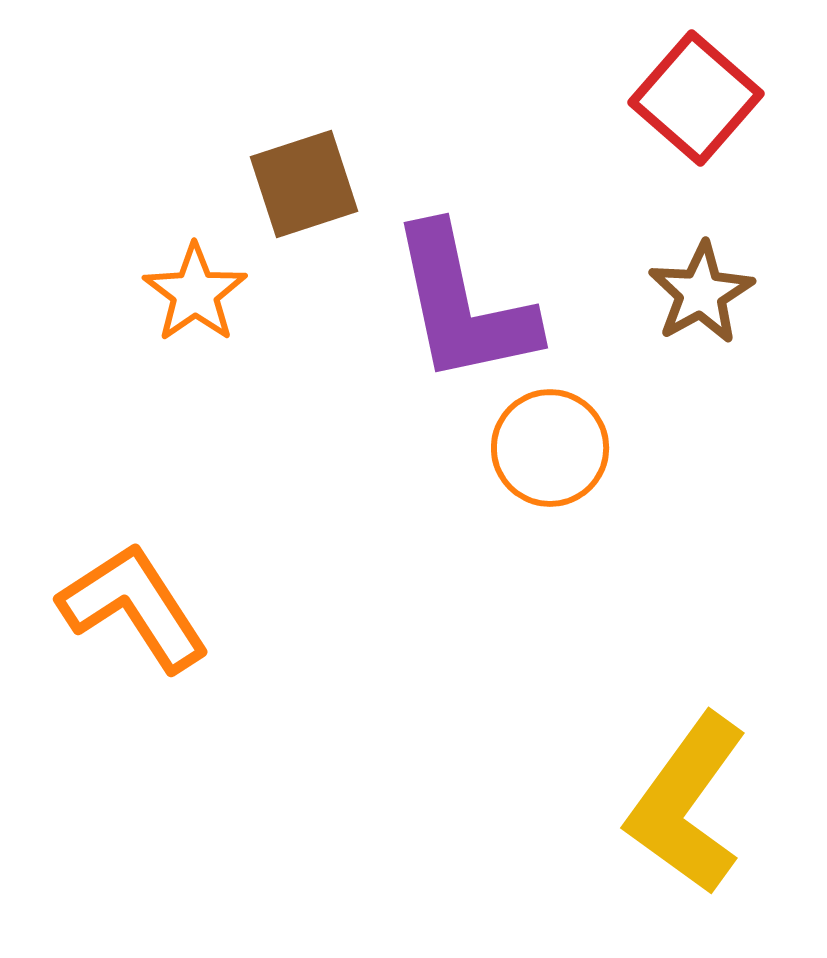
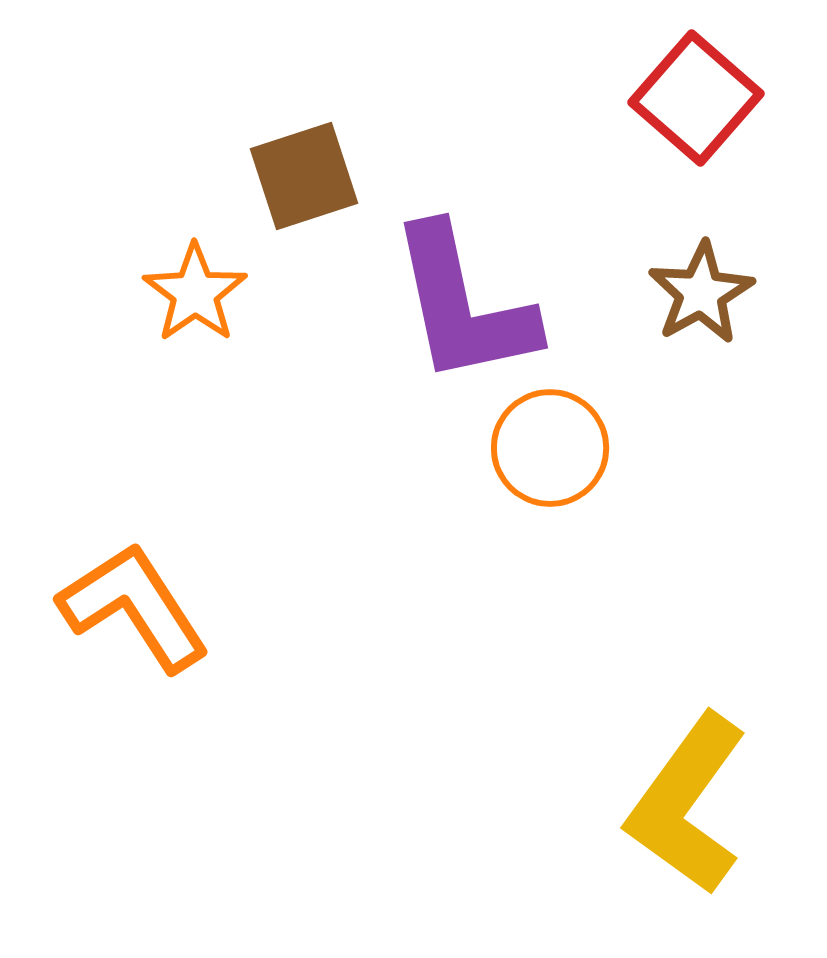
brown square: moved 8 px up
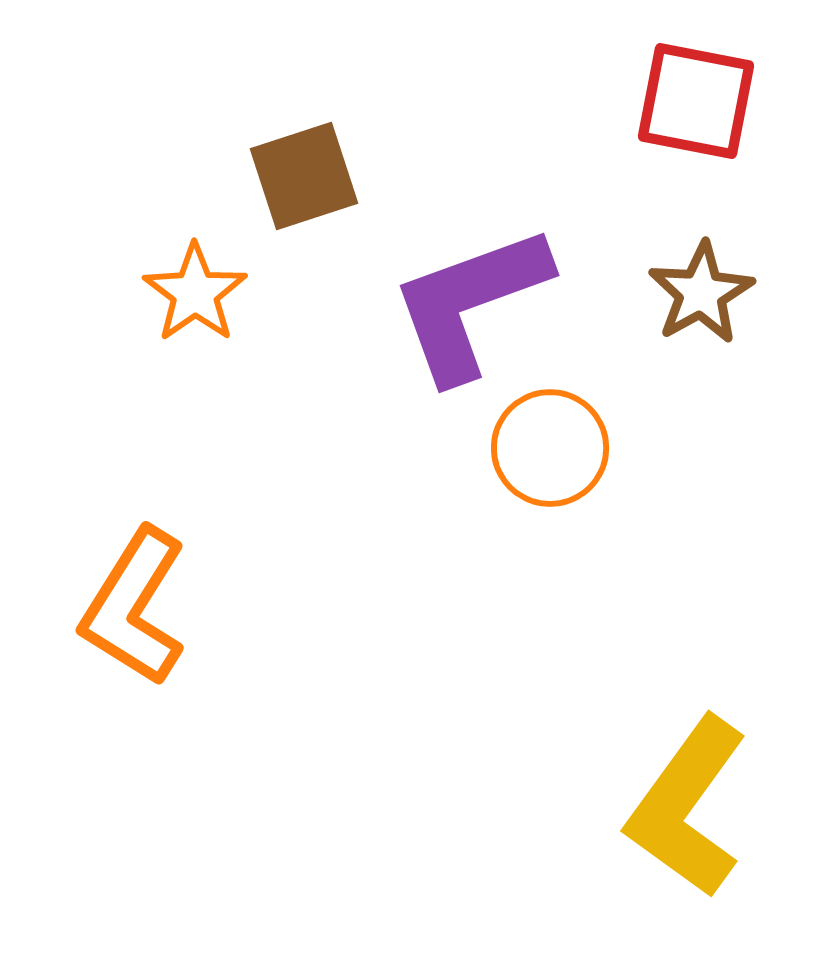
red square: moved 3 px down; rotated 30 degrees counterclockwise
purple L-shape: moved 7 px right, 2 px up; rotated 82 degrees clockwise
orange L-shape: rotated 115 degrees counterclockwise
yellow L-shape: moved 3 px down
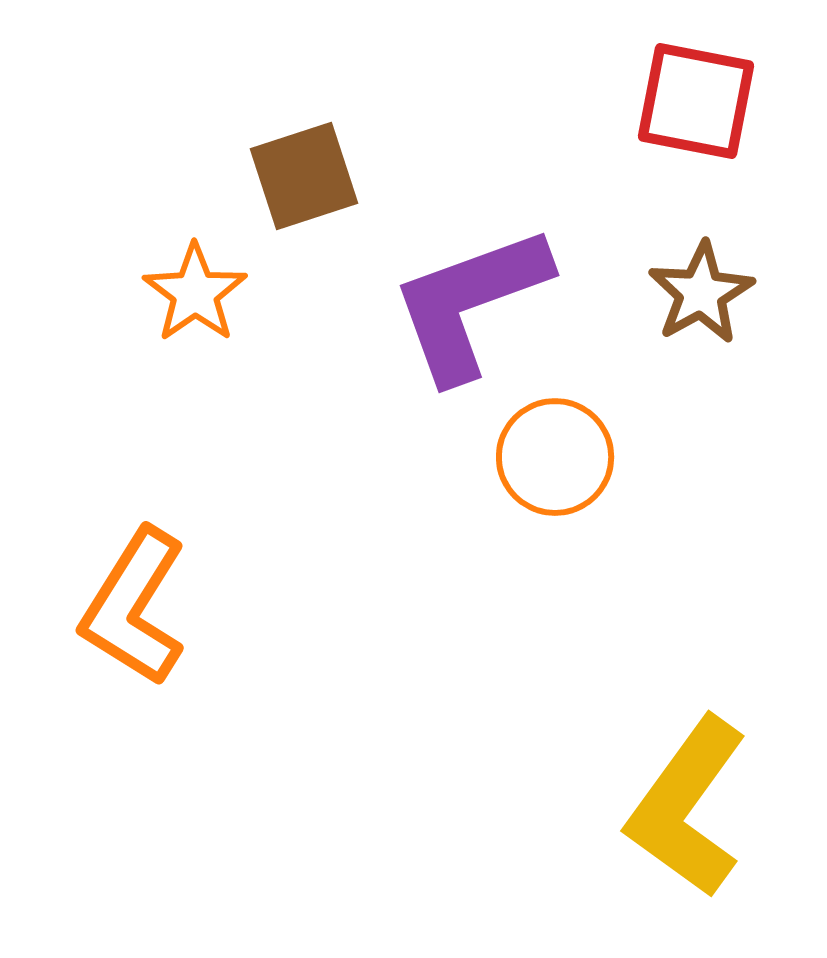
orange circle: moved 5 px right, 9 px down
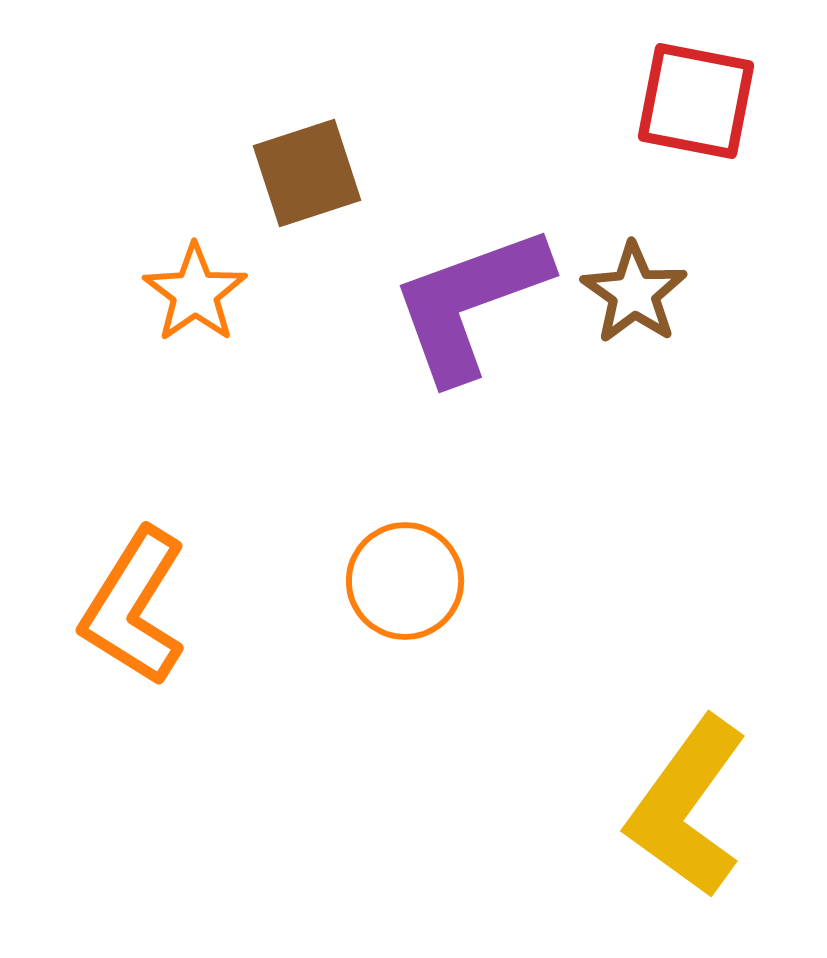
brown square: moved 3 px right, 3 px up
brown star: moved 67 px left; rotated 8 degrees counterclockwise
orange circle: moved 150 px left, 124 px down
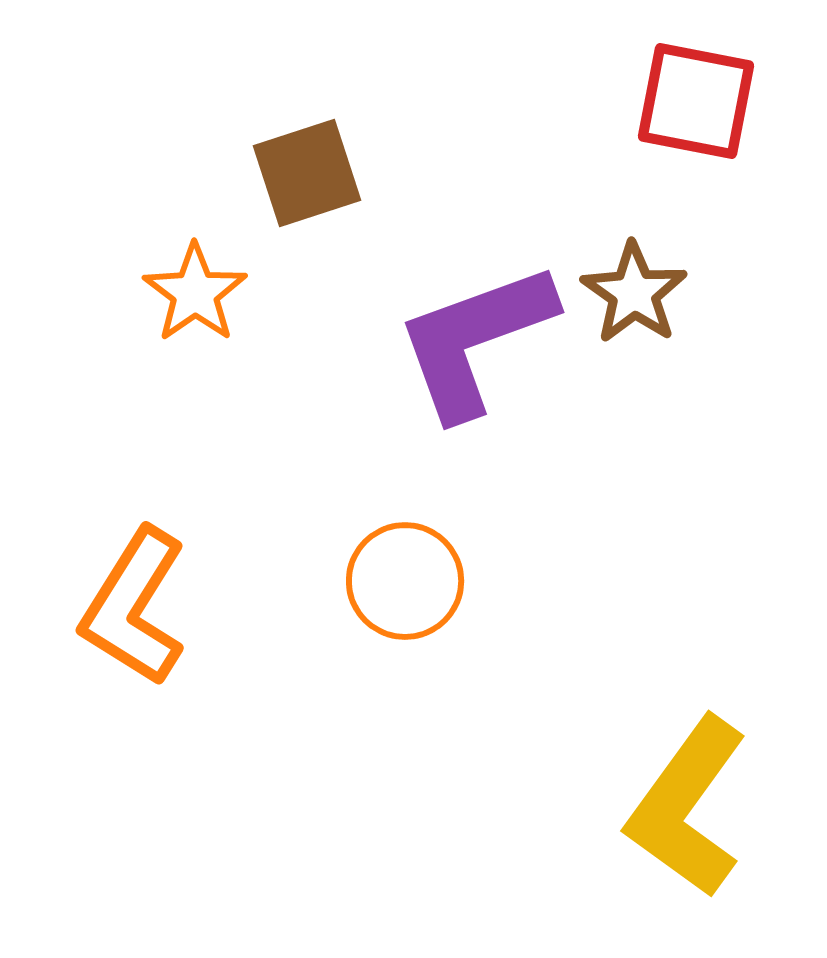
purple L-shape: moved 5 px right, 37 px down
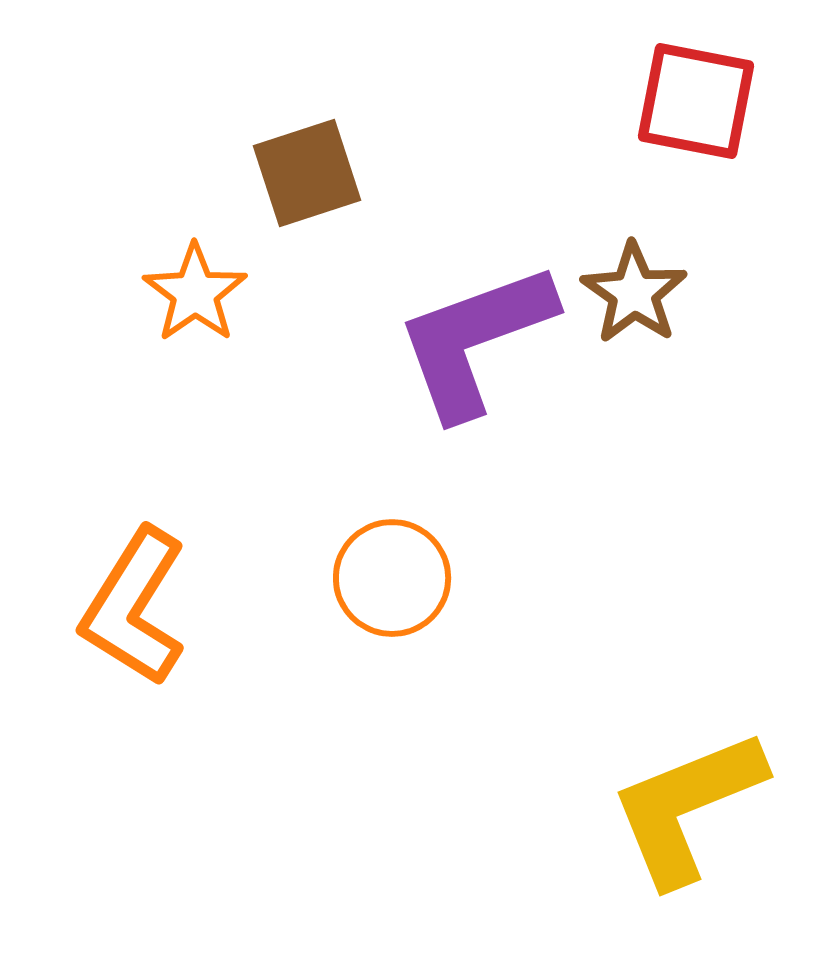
orange circle: moved 13 px left, 3 px up
yellow L-shape: rotated 32 degrees clockwise
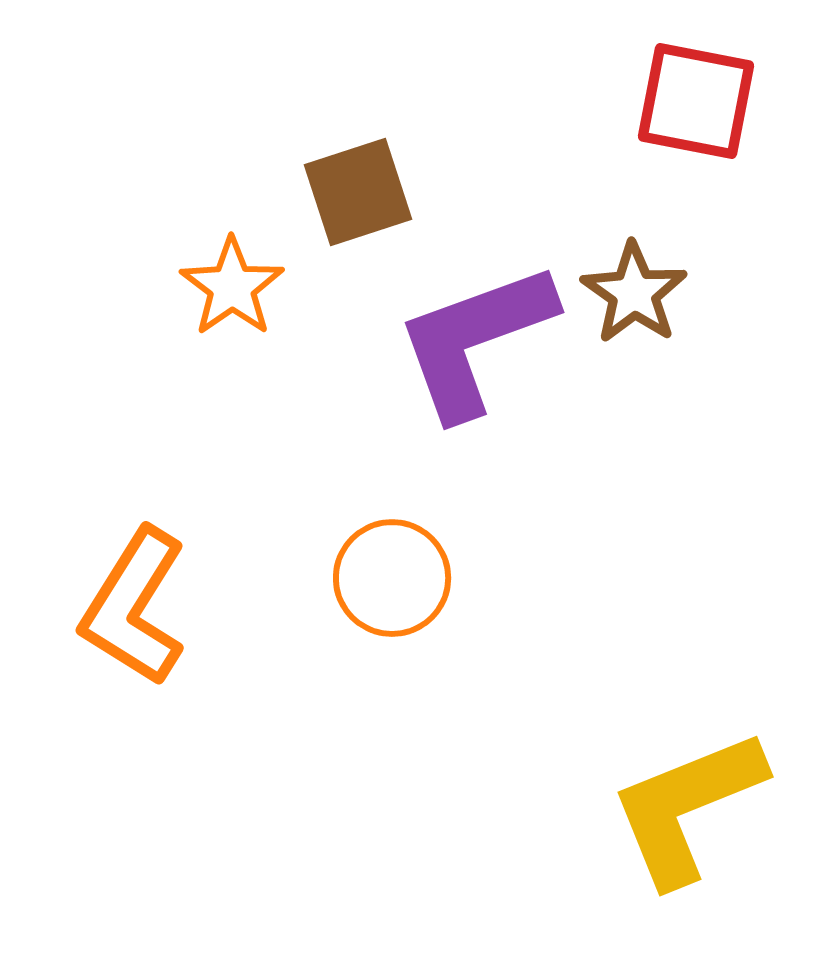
brown square: moved 51 px right, 19 px down
orange star: moved 37 px right, 6 px up
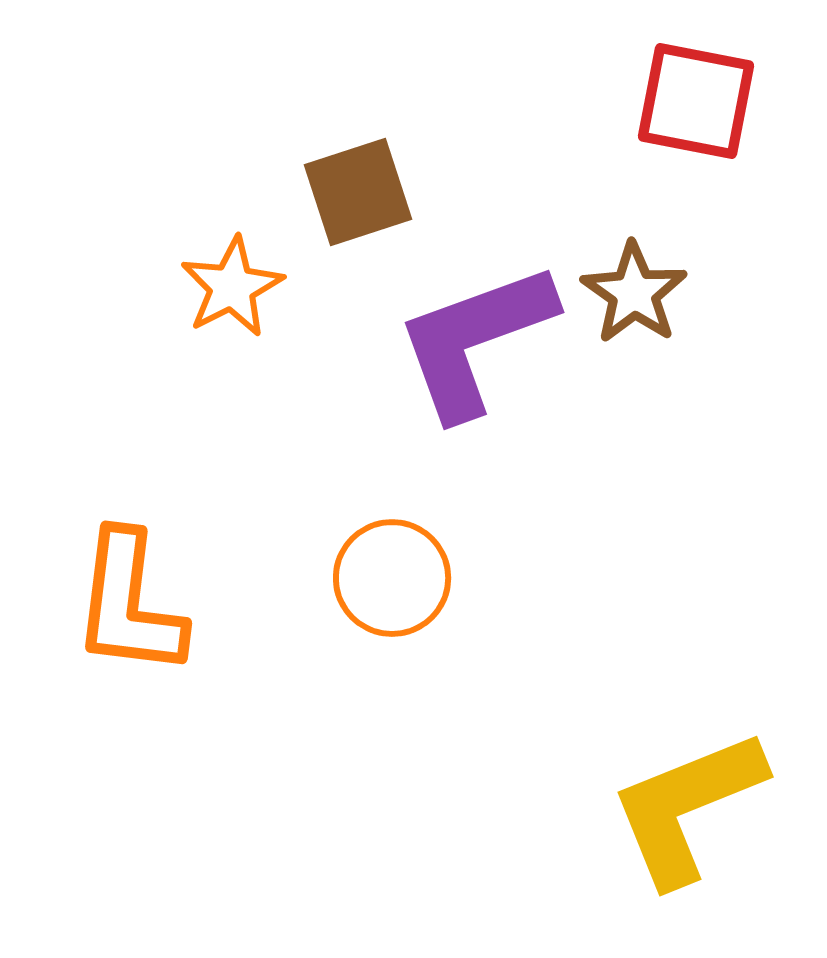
orange star: rotated 8 degrees clockwise
orange L-shape: moved 5 px left, 3 px up; rotated 25 degrees counterclockwise
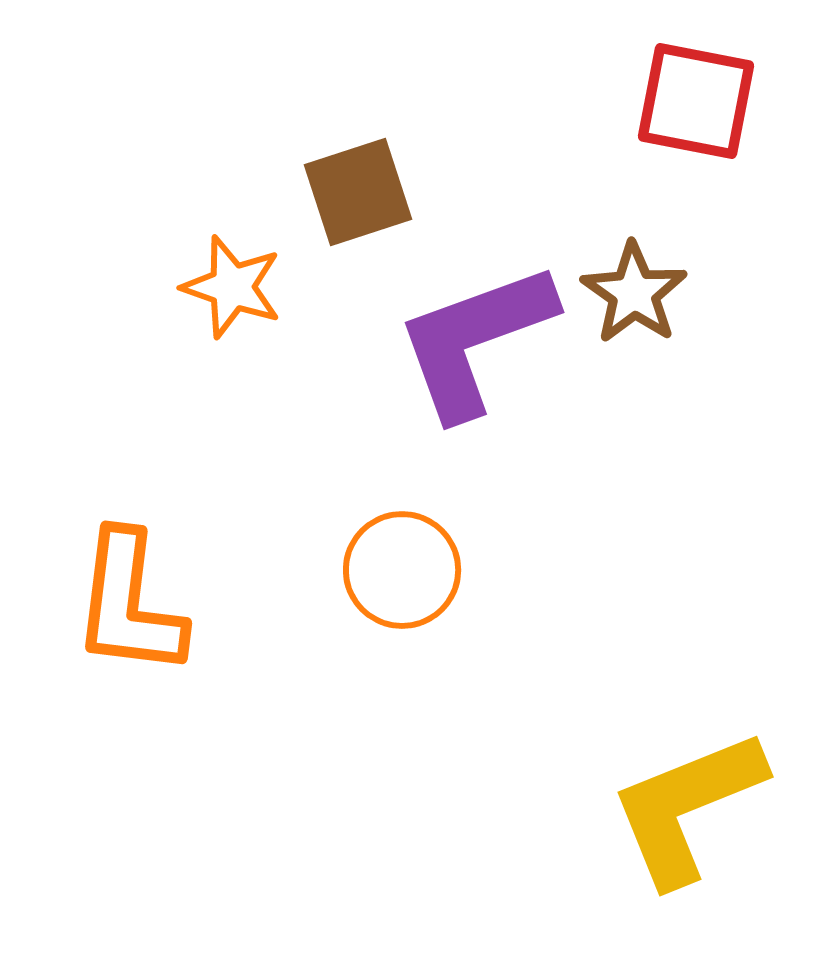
orange star: rotated 26 degrees counterclockwise
orange circle: moved 10 px right, 8 px up
